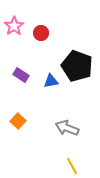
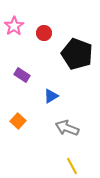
red circle: moved 3 px right
black pentagon: moved 12 px up
purple rectangle: moved 1 px right
blue triangle: moved 15 px down; rotated 21 degrees counterclockwise
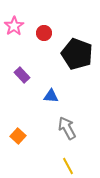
purple rectangle: rotated 14 degrees clockwise
blue triangle: rotated 35 degrees clockwise
orange square: moved 15 px down
gray arrow: rotated 40 degrees clockwise
yellow line: moved 4 px left
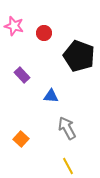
pink star: rotated 24 degrees counterclockwise
black pentagon: moved 2 px right, 2 px down
orange square: moved 3 px right, 3 px down
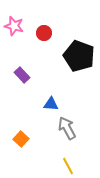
blue triangle: moved 8 px down
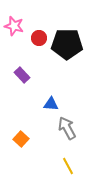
red circle: moved 5 px left, 5 px down
black pentagon: moved 12 px left, 12 px up; rotated 20 degrees counterclockwise
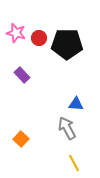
pink star: moved 2 px right, 7 px down
blue triangle: moved 25 px right
yellow line: moved 6 px right, 3 px up
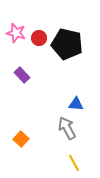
black pentagon: rotated 12 degrees clockwise
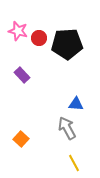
pink star: moved 2 px right, 2 px up
black pentagon: rotated 16 degrees counterclockwise
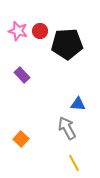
red circle: moved 1 px right, 7 px up
blue triangle: moved 2 px right
